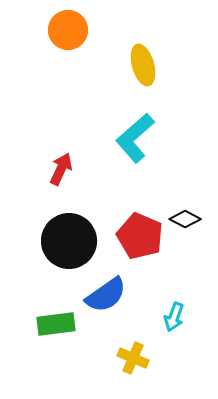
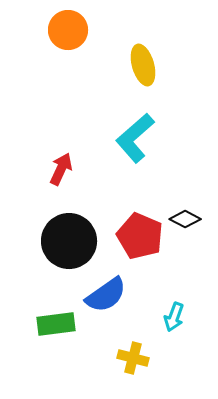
yellow cross: rotated 8 degrees counterclockwise
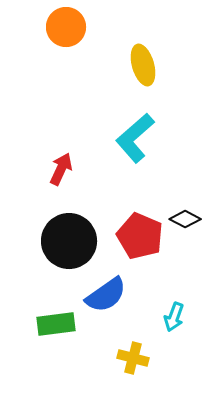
orange circle: moved 2 px left, 3 px up
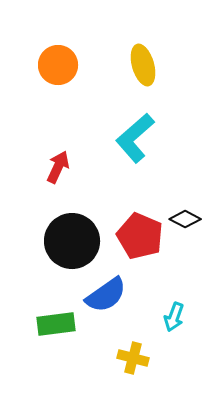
orange circle: moved 8 px left, 38 px down
red arrow: moved 3 px left, 2 px up
black circle: moved 3 px right
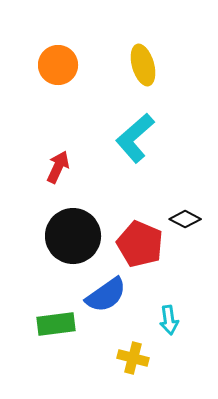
red pentagon: moved 8 px down
black circle: moved 1 px right, 5 px up
cyan arrow: moved 5 px left, 3 px down; rotated 28 degrees counterclockwise
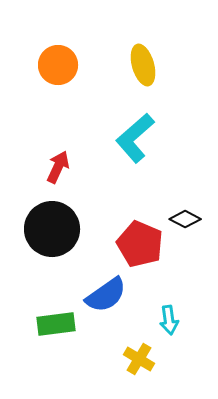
black circle: moved 21 px left, 7 px up
yellow cross: moved 6 px right, 1 px down; rotated 16 degrees clockwise
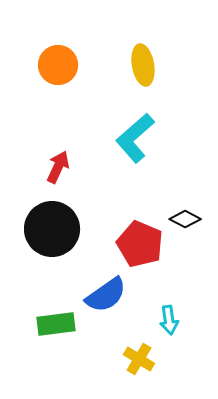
yellow ellipse: rotated 6 degrees clockwise
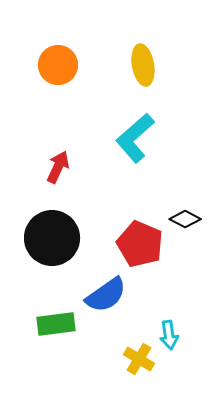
black circle: moved 9 px down
cyan arrow: moved 15 px down
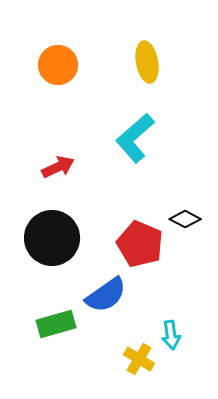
yellow ellipse: moved 4 px right, 3 px up
red arrow: rotated 40 degrees clockwise
green rectangle: rotated 9 degrees counterclockwise
cyan arrow: moved 2 px right
